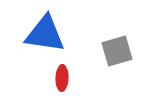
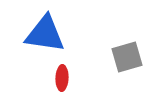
gray square: moved 10 px right, 6 px down
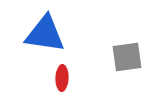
gray square: rotated 8 degrees clockwise
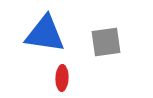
gray square: moved 21 px left, 15 px up
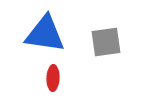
red ellipse: moved 9 px left
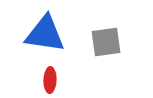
red ellipse: moved 3 px left, 2 px down
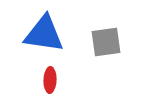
blue triangle: moved 1 px left
